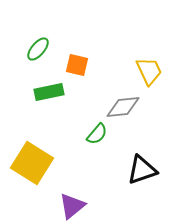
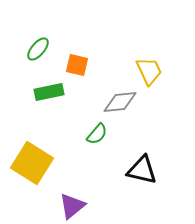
gray diamond: moved 3 px left, 5 px up
black triangle: rotated 32 degrees clockwise
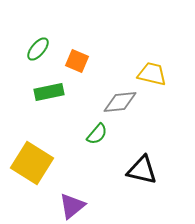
orange square: moved 4 px up; rotated 10 degrees clockwise
yellow trapezoid: moved 3 px right, 3 px down; rotated 52 degrees counterclockwise
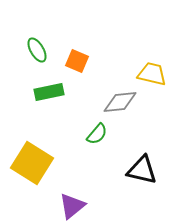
green ellipse: moved 1 px left, 1 px down; rotated 70 degrees counterclockwise
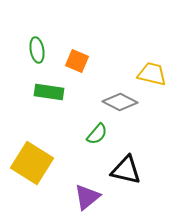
green ellipse: rotated 20 degrees clockwise
green rectangle: rotated 20 degrees clockwise
gray diamond: rotated 32 degrees clockwise
black triangle: moved 16 px left
purple triangle: moved 15 px right, 9 px up
